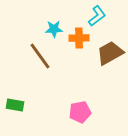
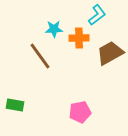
cyan L-shape: moved 1 px up
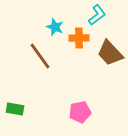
cyan star: moved 1 px right, 2 px up; rotated 24 degrees clockwise
brown trapezoid: rotated 104 degrees counterclockwise
green rectangle: moved 4 px down
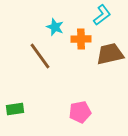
cyan L-shape: moved 5 px right
orange cross: moved 2 px right, 1 px down
brown trapezoid: moved 1 px down; rotated 120 degrees clockwise
green rectangle: rotated 18 degrees counterclockwise
